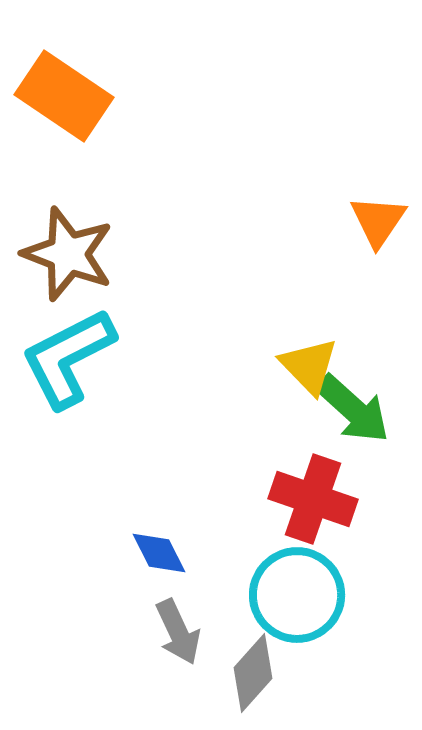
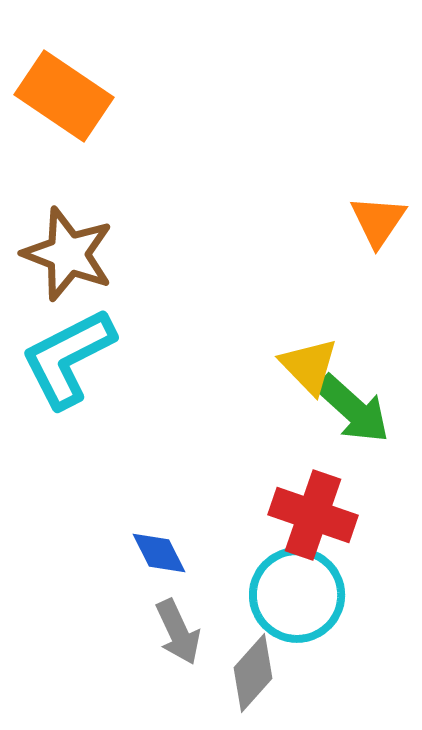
red cross: moved 16 px down
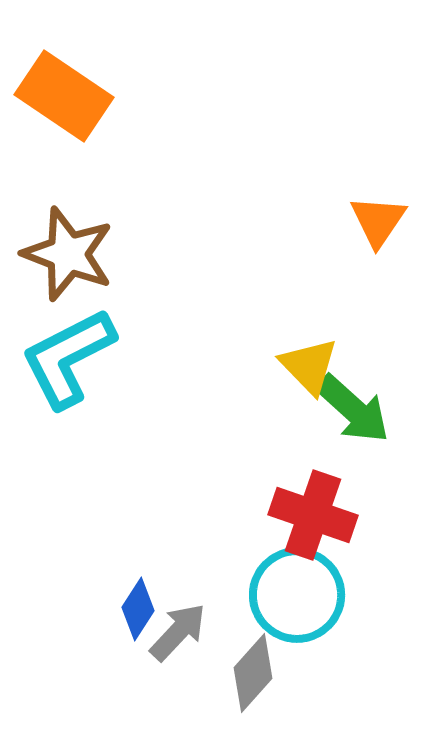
blue diamond: moved 21 px left, 56 px down; rotated 60 degrees clockwise
gray arrow: rotated 112 degrees counterclockwise
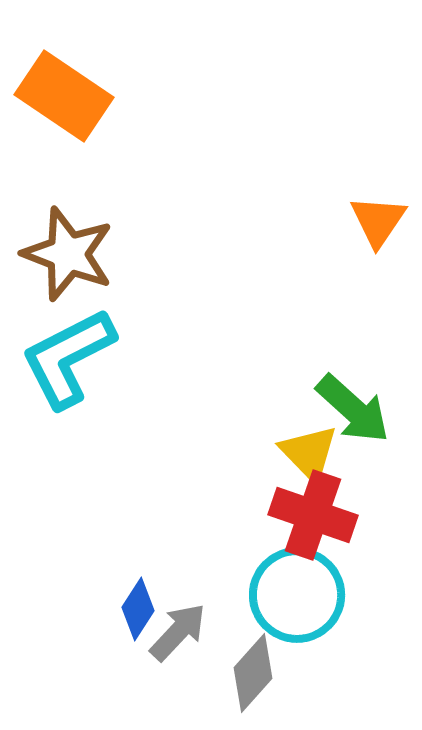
yellow triangle: moved 87 px down
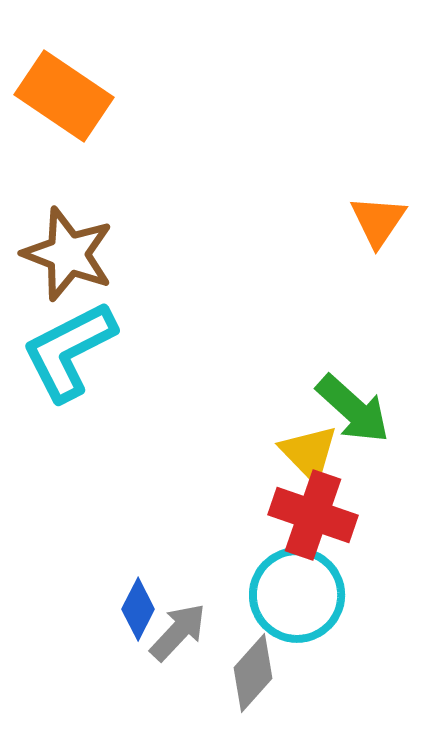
cyan L-shape: moved 1 px right, 7 px up
blue diamond: rotated 6 degrees counterclockwise
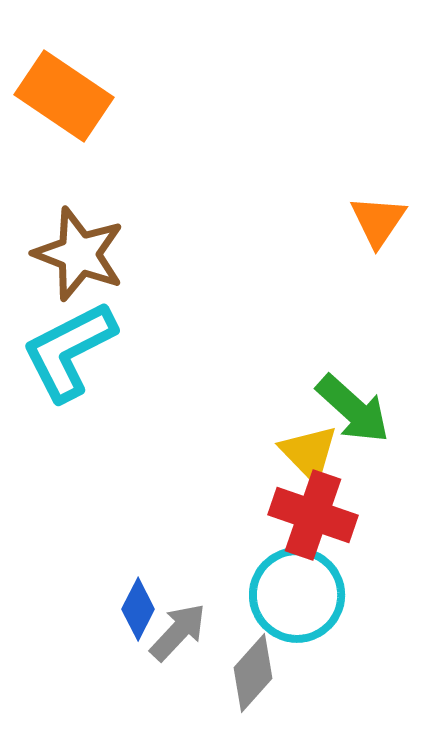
brown star: moved 11 px right
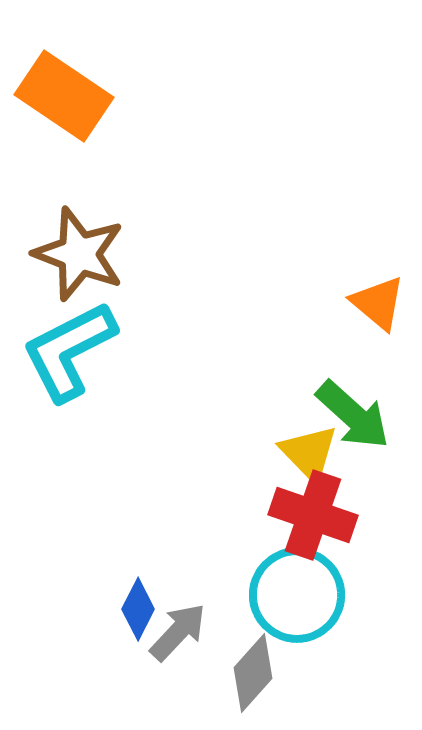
orange triangle: moved 82 px down; rotated 24 degrees counterclockwise
green arrow: moved 6 px down
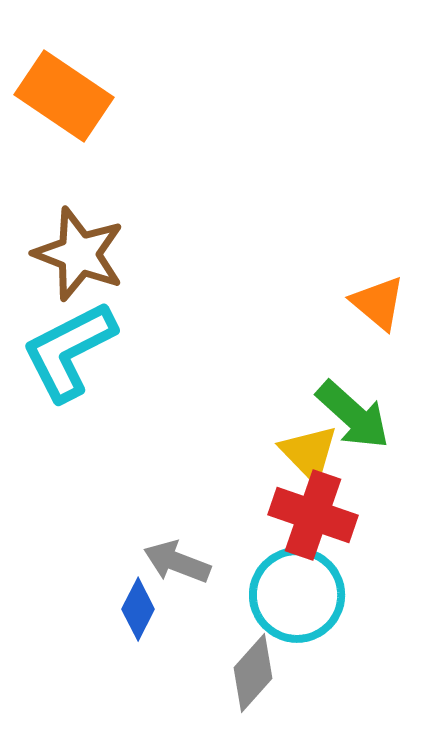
gray arrow: moved 1 px left, 70 px up; rotated 112 degrees counterclockwise
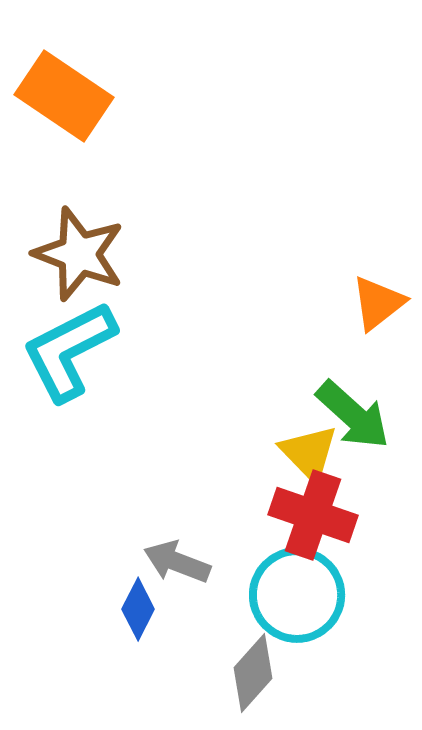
orange triangle: rotated 42 degrees clockwise
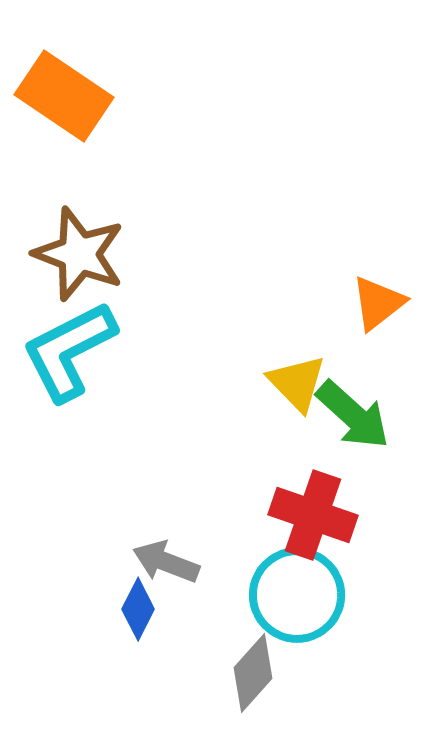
yellow triangle: moved 12 px left, 70 px up
gray arrow: moved 11 px left
